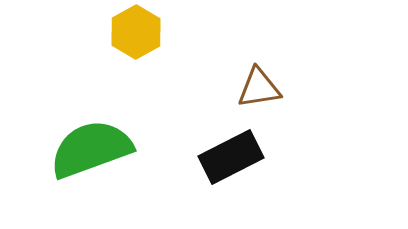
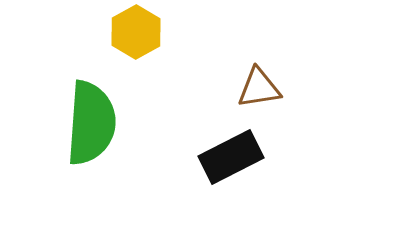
green semicircle: moved 26 px up; rotated 114 degrees clockwise
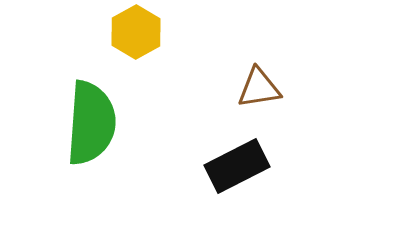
black rectangle: moved 6 px right, 9 px down
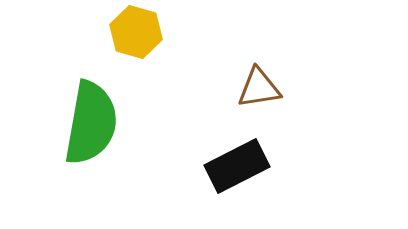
yellow hexagon: rotated 15 degrees counterclockwise
green semicircle: rotated 6 degrees clockwise
